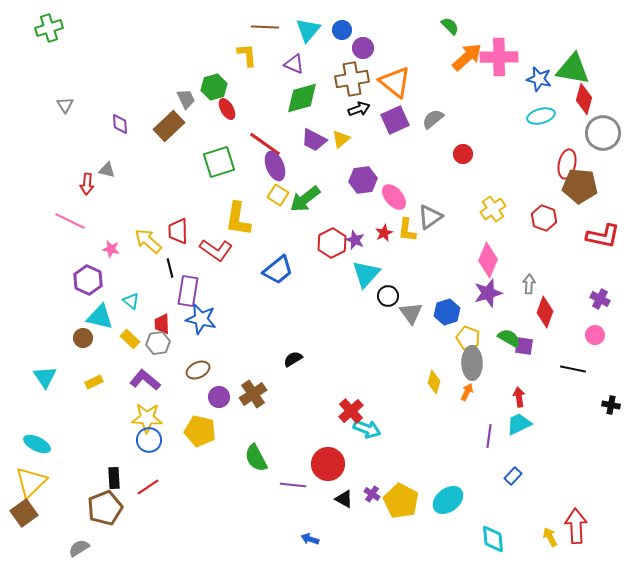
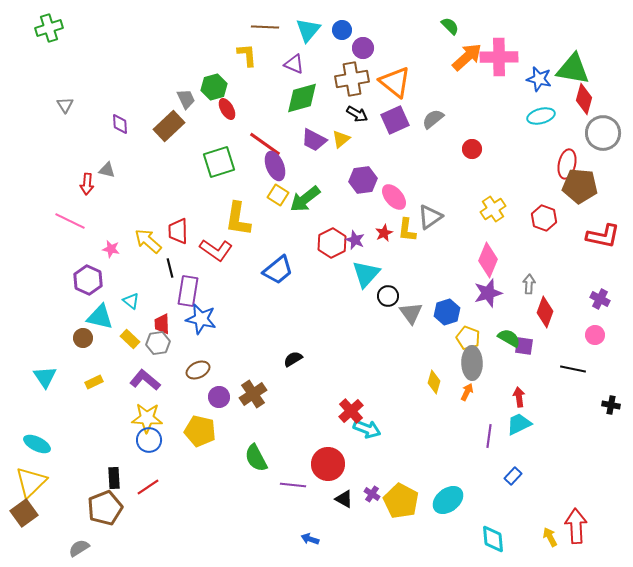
black arrow at (359, 109): moved 2 px left, 5 px down; rotated 50 degrees clockwise
red circle at (463, 154): moved 9 px right, 5 px up
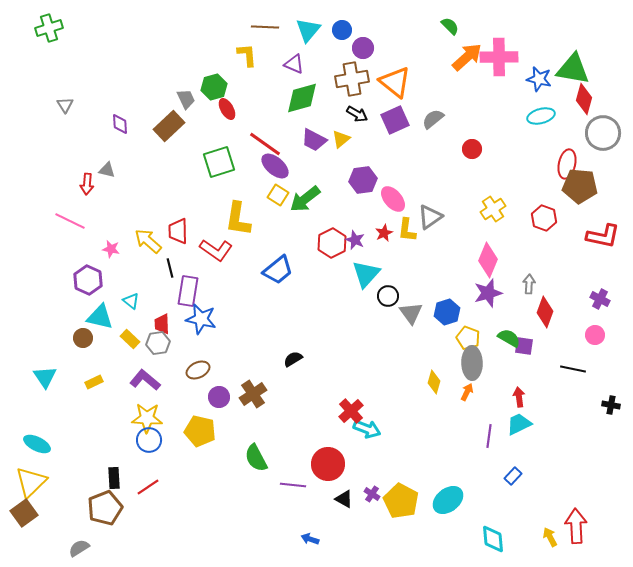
purple ellipse at (275, 166): rotated 28 degrees counterclockwise
pink ellipse at (394, 197): moved 1 px left, 2 px down
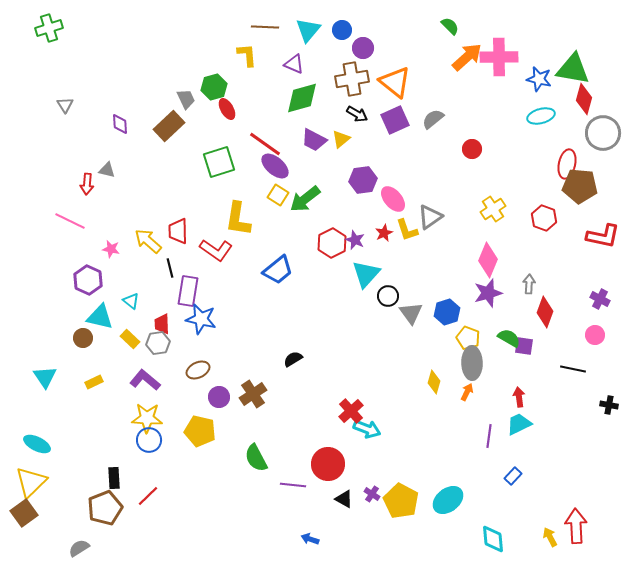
yellow L-shape at (407, 230): rotated 25 degrees counterclockwise
black cross at (611, 405): moved 2 px left
red line at (148, 487): moved 9 px down; rotated 10 degrees counterclockwise
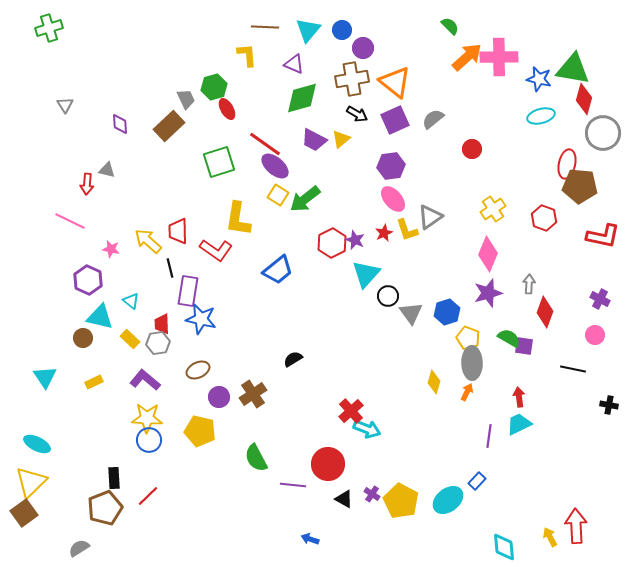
purple hexagon at (363, 180): moved 28 px right, 14 px up
pink diamond at (488, 260): moved 6 px up
blue rectangle at (513, 476): moved 36 px left, 5 px down
cyan diamond at (493, 539): moved 11 px right, 8 px down
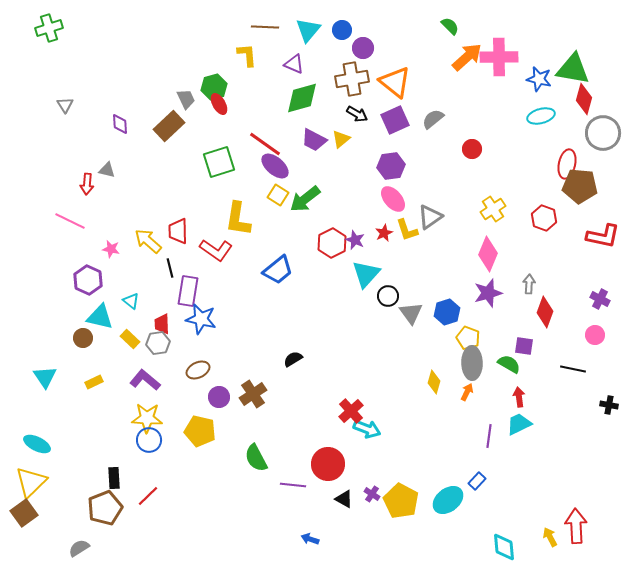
red ellipse at (227, 109): moved 8 px left, 5 px up
green semicircle at (509, 338): moved 26 px down
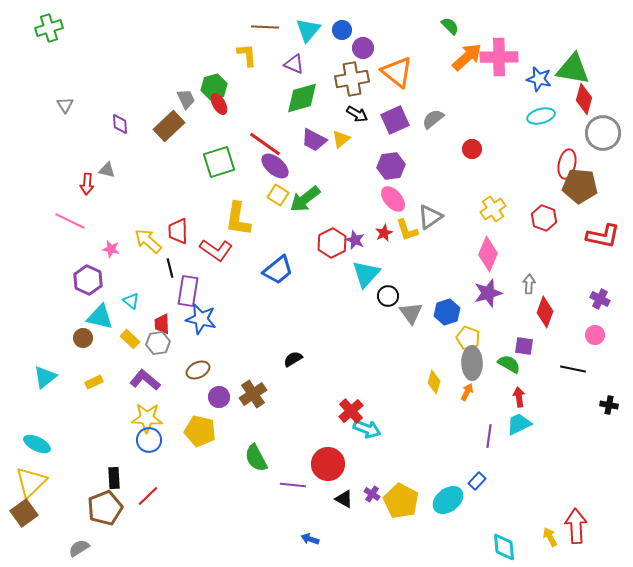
orange triangle at (395, 82): moved 2 px right, 10 px up
cyan triangle at (45, 377): rotated 25 degrees clockwise
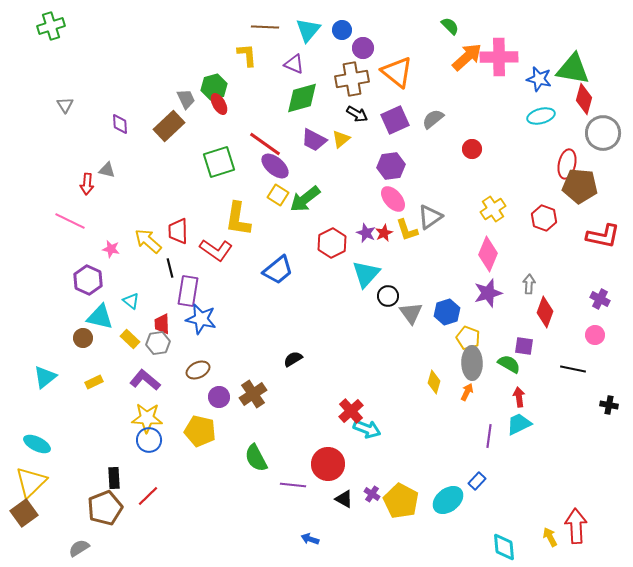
green cross at (49, 28): moved 2 px right, 2 px up
purple star at (355, 240): moved 11 px right, 7 px up
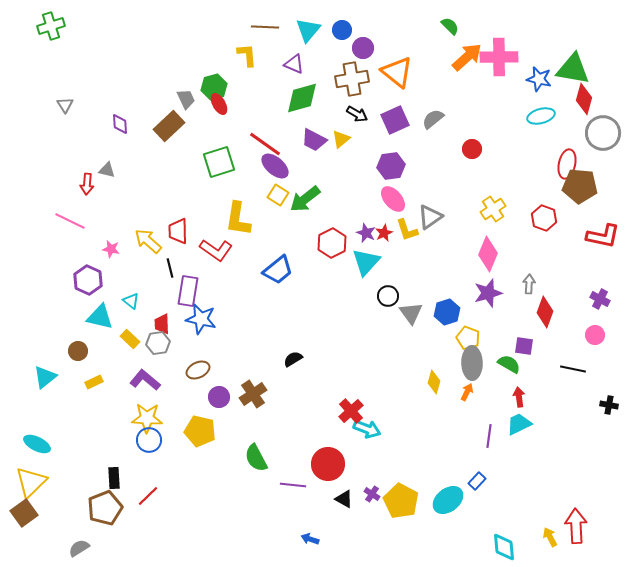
cyan triangle at (366, 274): moved 12 px up
brown circle at (83, 338): moved 5 px left, 13 px down
